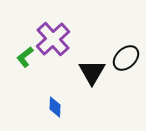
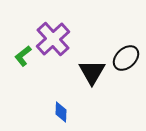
green L-shape: moved 2 px left, 1 px up
blue diamond: moved 6 px right, 5 px down
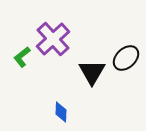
green L-shape: moved 1 px left, 1 px down
